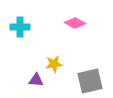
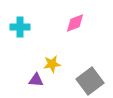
pink diamond: rotated 50 degrees counterclockwise
yellow star: moved 2 px left
gray square: rotated 24 degrees counterclockwise
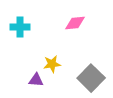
pink diamond: rotated 15 degrees clockwise
gray square: moved 1 px right, 3 px up; rotated 8 degrees counterclockwise
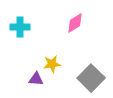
pink diamond: rotated 25 degrees counterclockwise
purple triangle: moved 1 px up
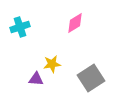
cyan cross: rotated 18 degrees counterclockwise
gray square: rotated 12 degrees clockwise
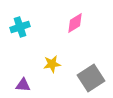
purple triangle: moved 13 px left, 6 px down
